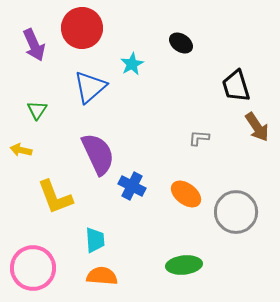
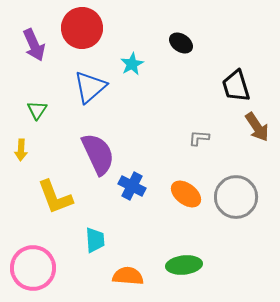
yellow arrow: rotated 100 degrees counterclockwise
gray circle: moved 15 px up
orange semicircle: moved 26 px right
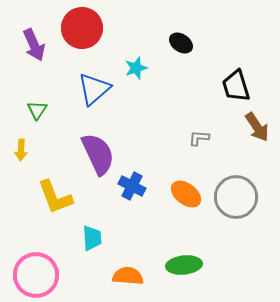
cyan star: moved 4 px right, 4 px down; rotated 10 degrees clockwise
blue triangle: moved 4 px right, 2 px down
cyan trapezoid: moved 3 px left, 2 px up
pink circle: moved 3 px right, 7 px down
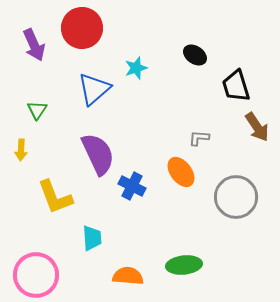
black ellipse: moved 14 px right, 12 px down
orange ellipse: moved 5 px left, 22 px up; rotated 16 degrees clockwise
